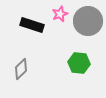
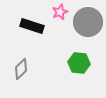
pink star: moved 2 px up
gray circle: moved 1 px down
black rectangle: moved 1 px down
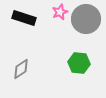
gray circle: moved 2 px left, 3 px up
black rectangle: moved 8 px left, 8 px up
gray diamond: rotated 10 degrees clockwise
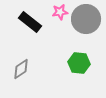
pink star: rotated 14 degrees clockwise
black rectangle: moved 6 px right, 4 px down; rotated 20 degrees clockwise
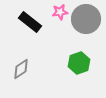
green hexagon: rotated 25 degrees counterclockwise
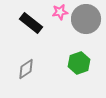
black rectangle: moved 1 px right, 1 px down
gray diamond: moved 5 px right
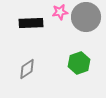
gray circle: moved 2 px up
black rectangle: rotated 40 degrees counterclockwise
gray diamond: moved 1 px right
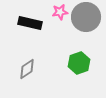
black rectangle: moved 1 px left; rotated 15 degrees clockwise
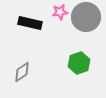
gray diamond: moved 5 px left, 3 px down
